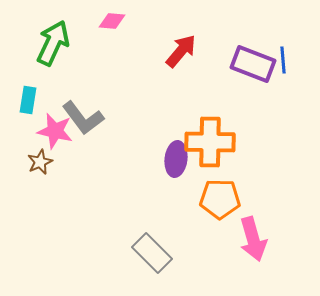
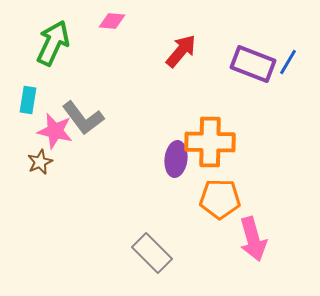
blue line: moved 5 px right, 2 px down; rotated 36 degrees clockwise
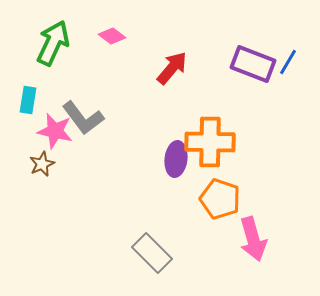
pink diamond: moved 15 px down; rotated 32 degrees clockwise
red arrow: moved 9 px left, 17 px down
brown star: moved 2 px right, 2 px down
orange pentagon: rotated 18 degrees clockwise
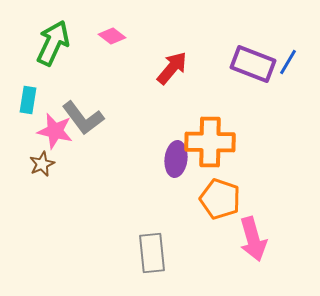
gray rectangle: rotated 39 degrees clockwise
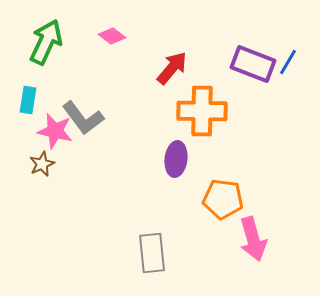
green arrow: moved 7 px left, 1 px up
orange cross: moved 8 px left, 31 px up
orange pentagon: moved 3 px right; rotated 12 degrees counterclockwise
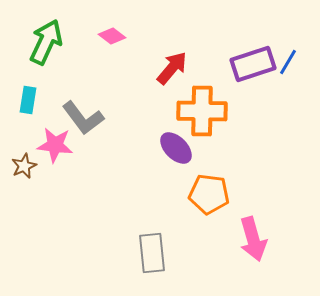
purple rectangle: rotated 39 degrees counterclockwise
pink star: moved 14 px down; rotated 6 degrees counterclockwise
purple ellipse: moved 11 px up; rotated 52 degrees counterclockwise
brown star: moved 18 px left, 2 px down
orange pentagon: moved 14 px left, 5 px up
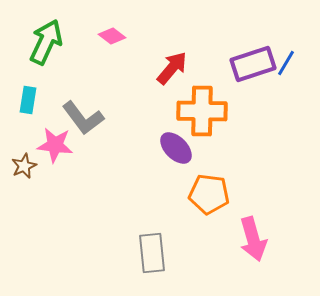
blue line: moved 2 px left, 1 px down
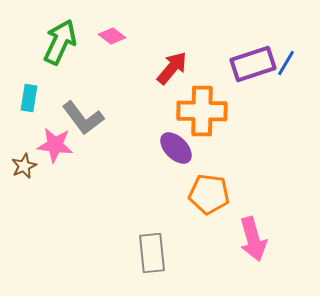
green arrow: moved 14 px right
cyan rectangle: moved 1 px right, 2 px up
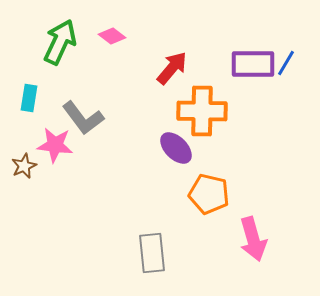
purple rectangle: rotated 18 degrees clockwise
orange pentagon: rotated 6 degrees clockwise
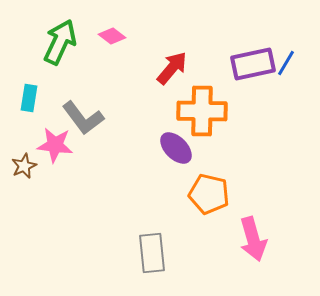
purple rectangle: rotated 12 degrees counterclockwise
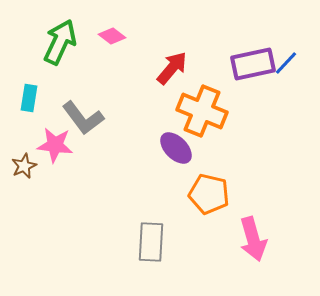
blue line: rotated 12 degrees clockwise
orange cross: rotated 21 degrees clockwise
gray rectangle: moved 1 px left, 11 px up; rotated 9 degrees clockwise
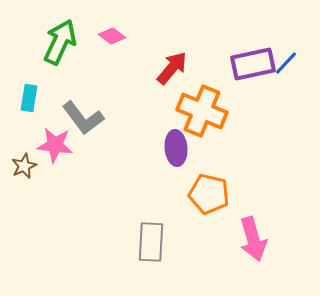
purple ellipse: rotated 40 degrees clockwise
